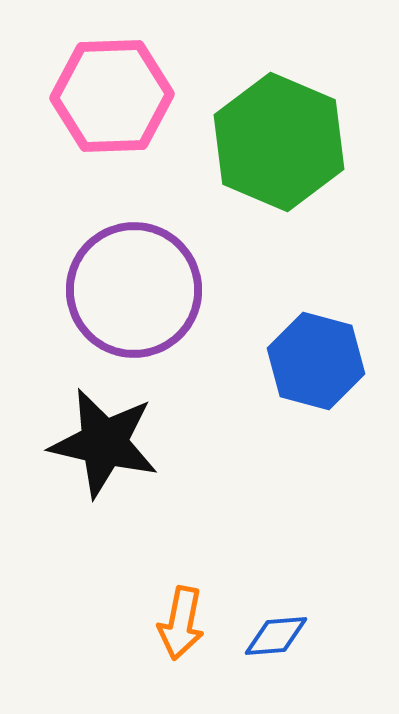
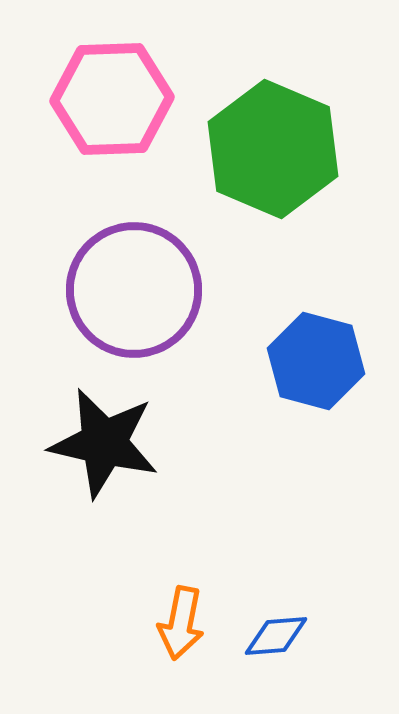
pink hexagon: moved 3 px down
green hexagon: moved 6 px left, 7 px down
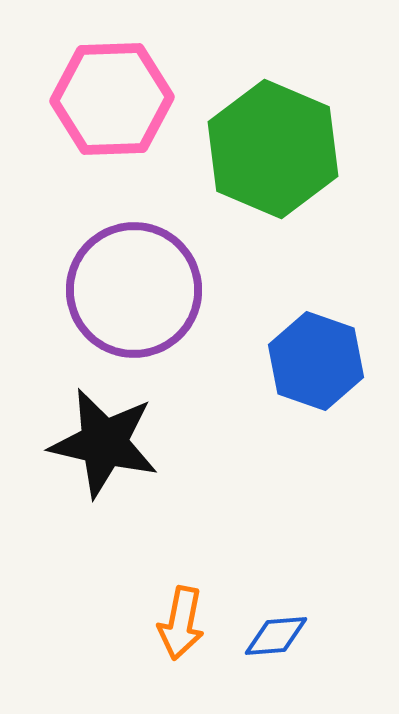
blue hexagon: rotated 4 degrees clockwise
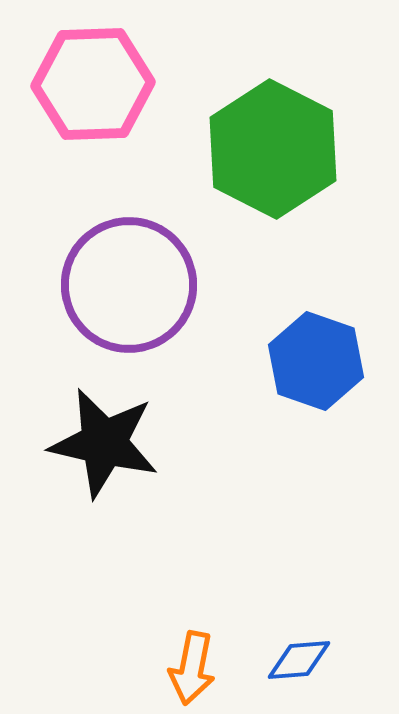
pink hexagon: moved 19 px left, 15 px up
green hexagon: rotated 4 degrees clockwise
purple circle: moved 5 px left, 5 px up
orange arrow: moved 11 px right, 45 px down
blue diamond: moved 23 px right, 24 px down
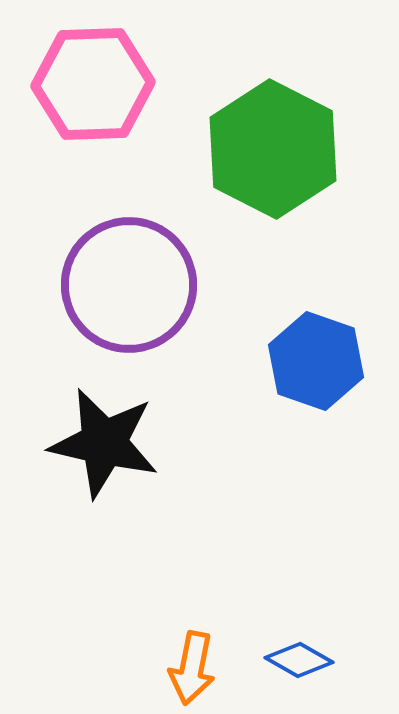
blue diamond: rotated 34 degrees clockwise
